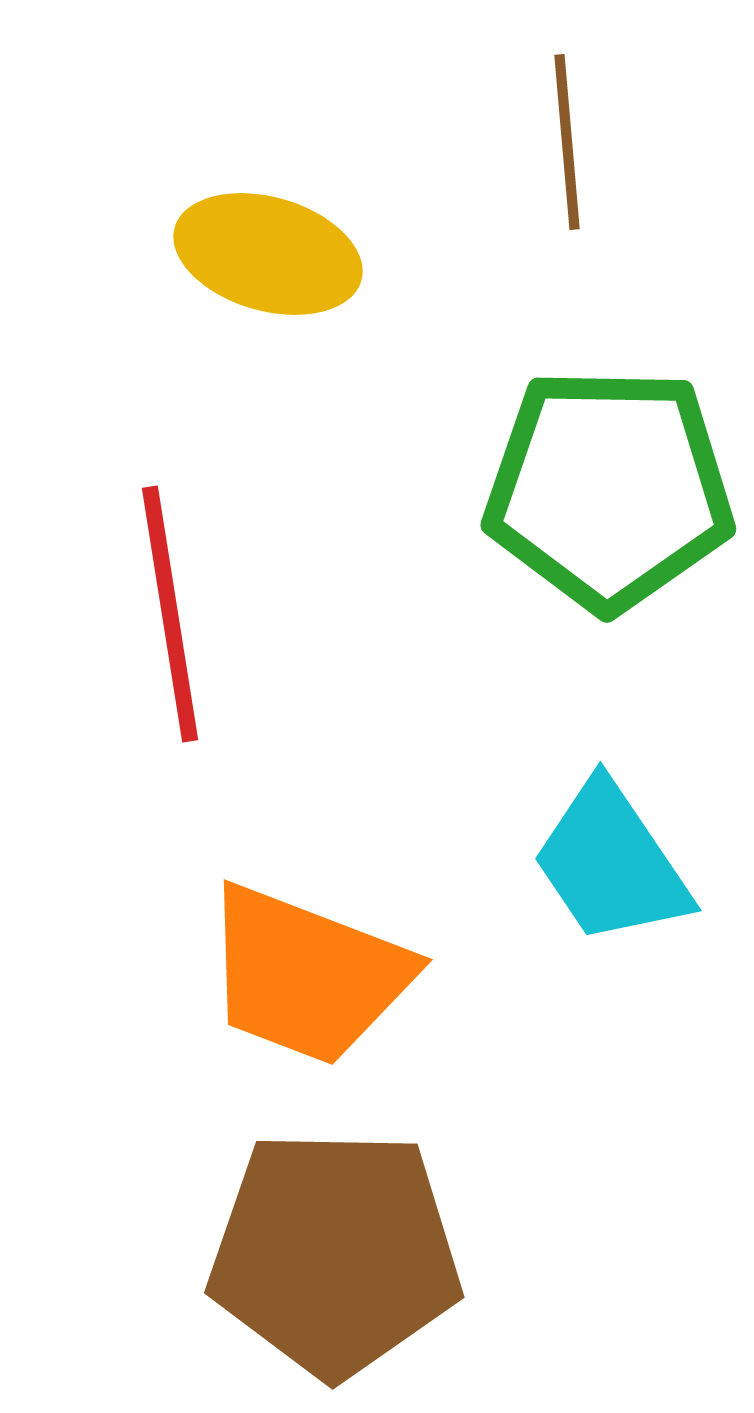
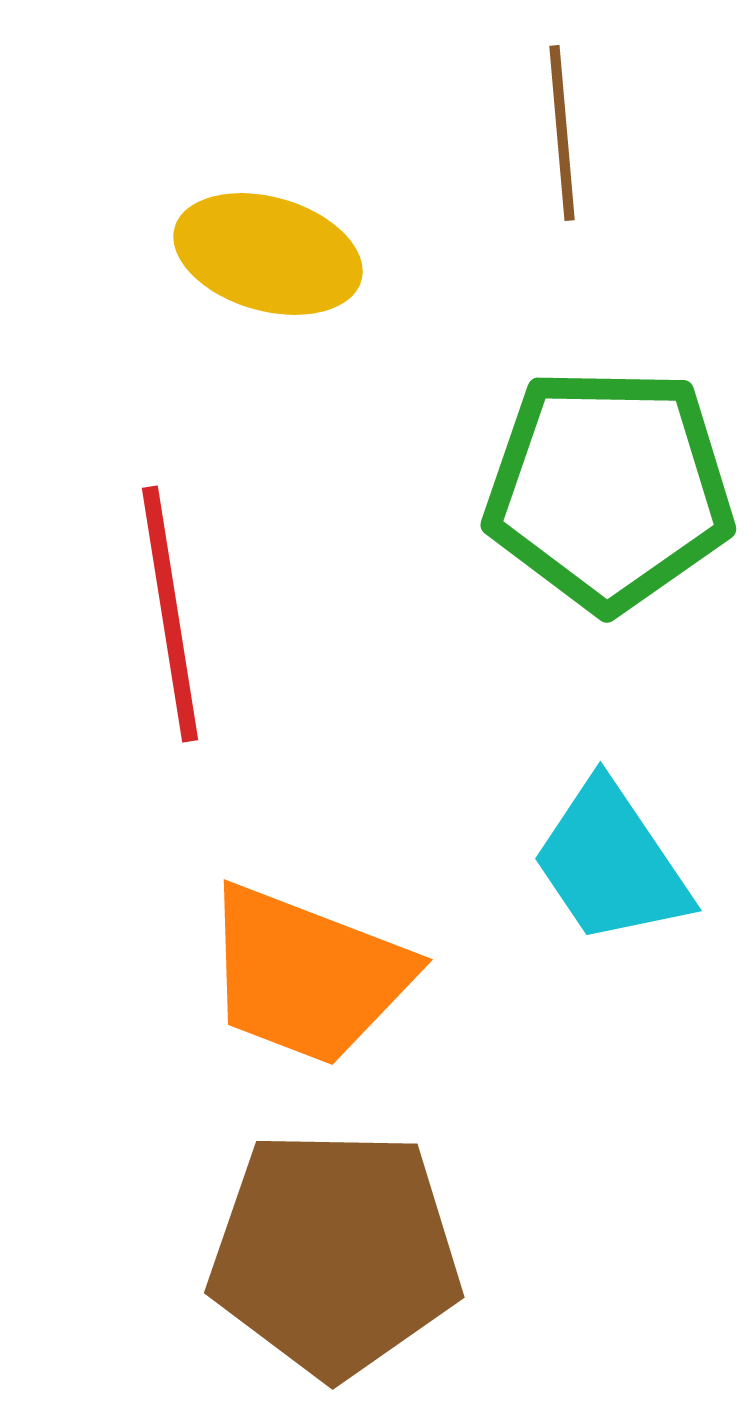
brown line: moved 5 px left, 9 px up
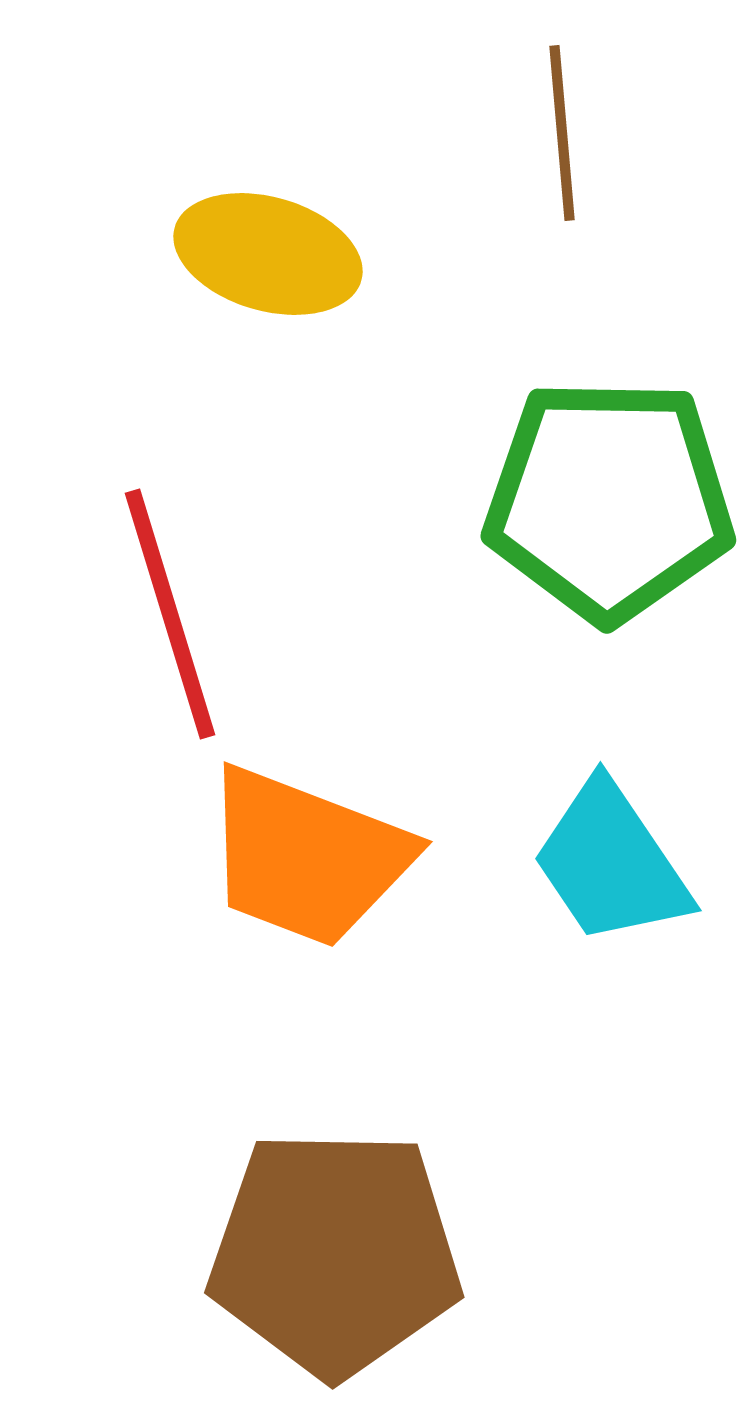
green pentagon: moved 11 px down
red line: rotated 8 degrees counterclockwise
orange trapezoid: moved 118 px up
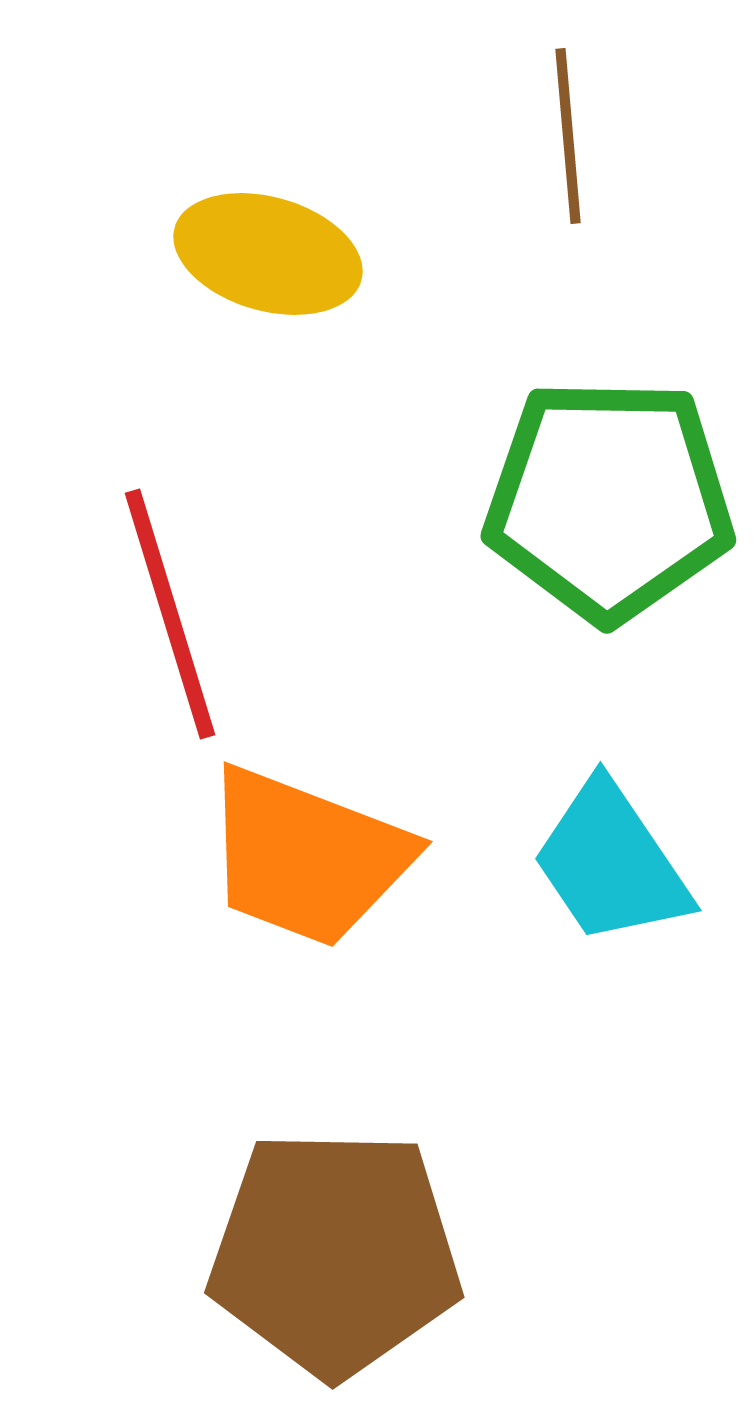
brown line: moved 6 px right, 3 px down
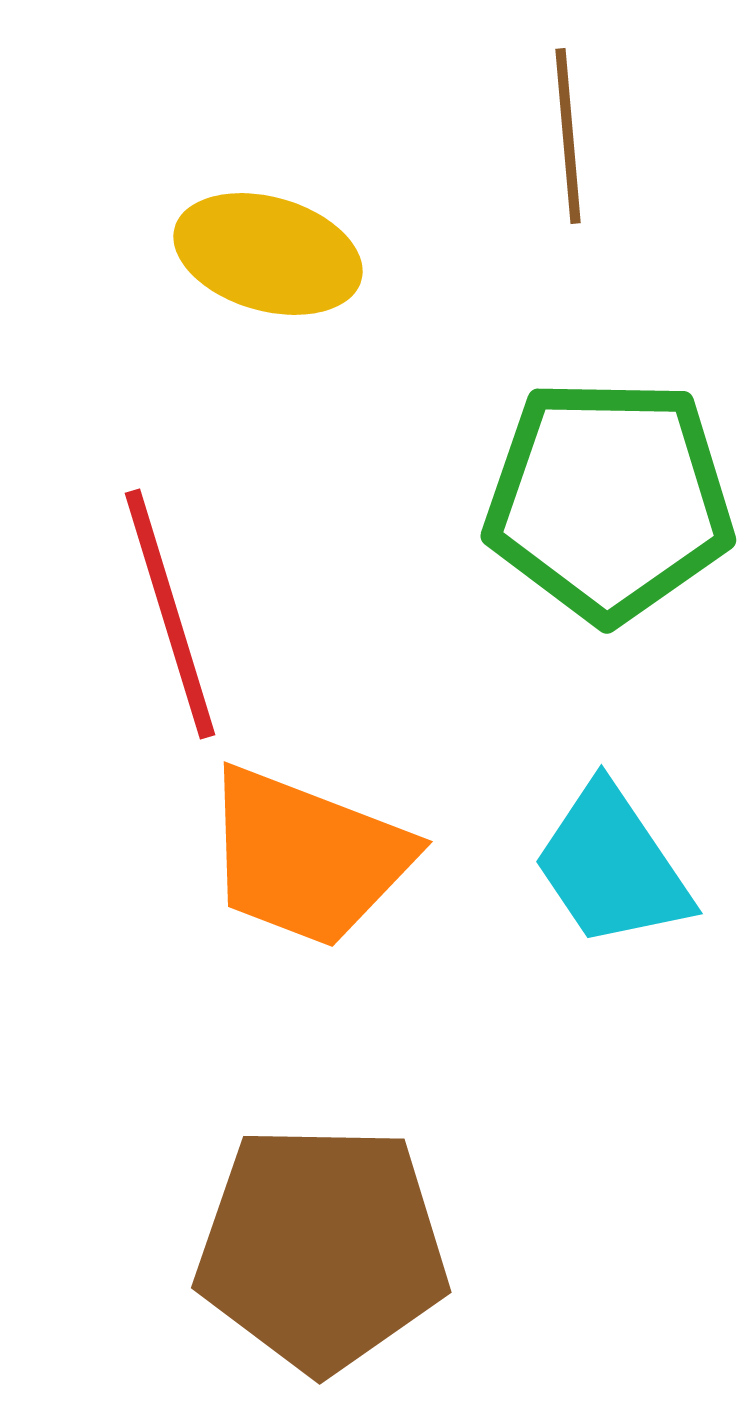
cyan trapezoid: moved 1 px right, 3 px down
brown pentagon: moved 13 px left, 5 px up
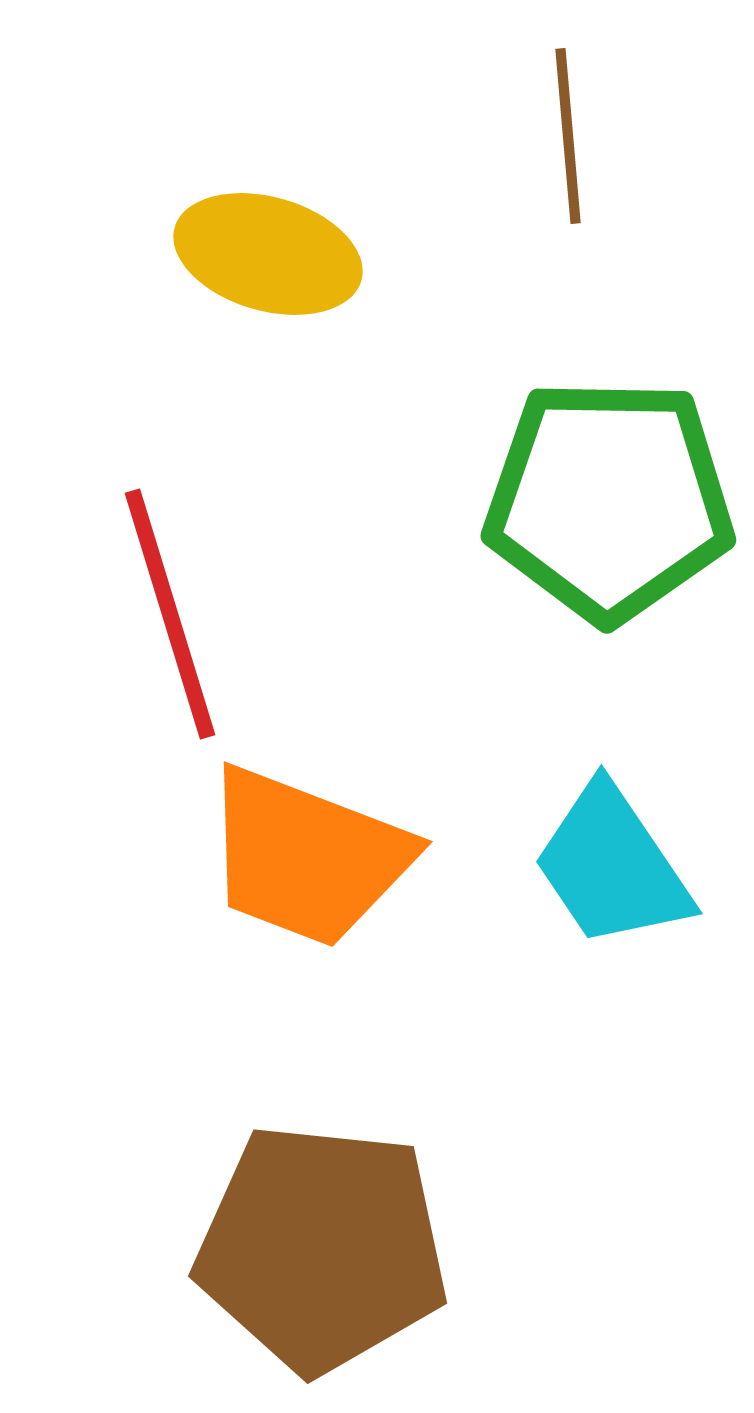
brown pentagon: rotated 5 degrees clockwise
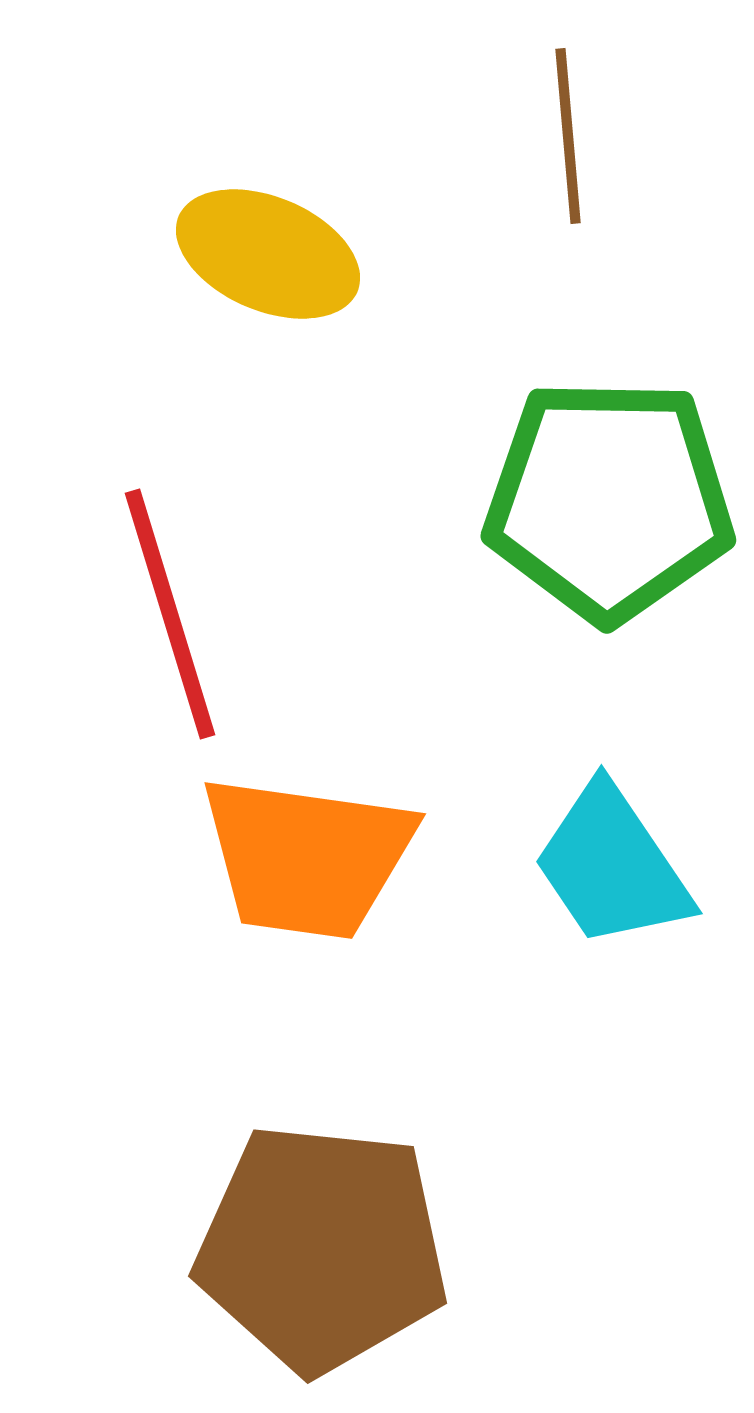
yellow ellipse: rotated 7 degrees clockwise
orange trapezoid: rotated 13 degrees counterclockwise
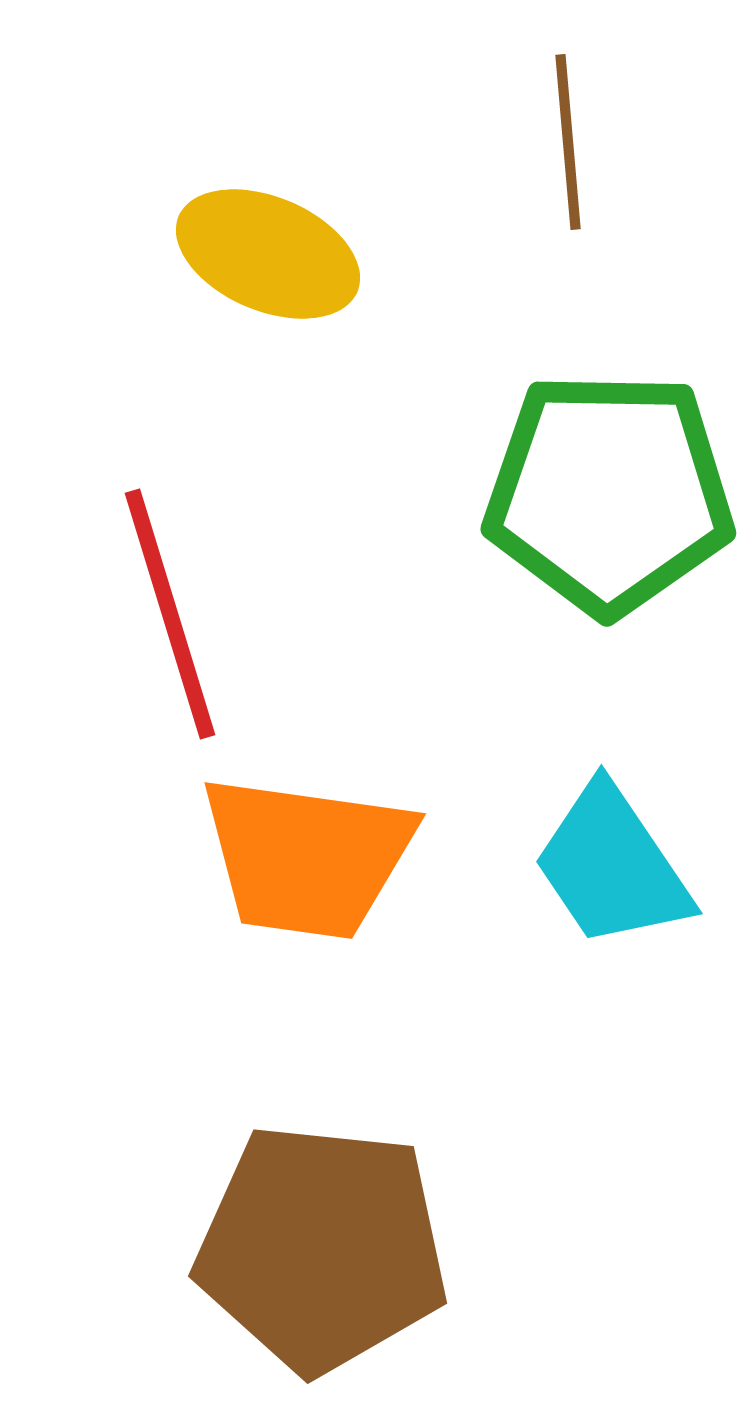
brown line: moved 6 px down
green pentagon: moved 7 px up
